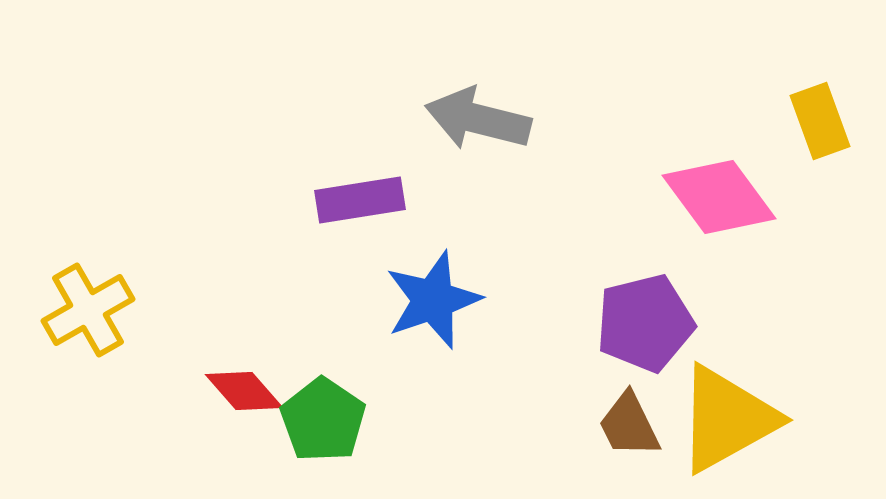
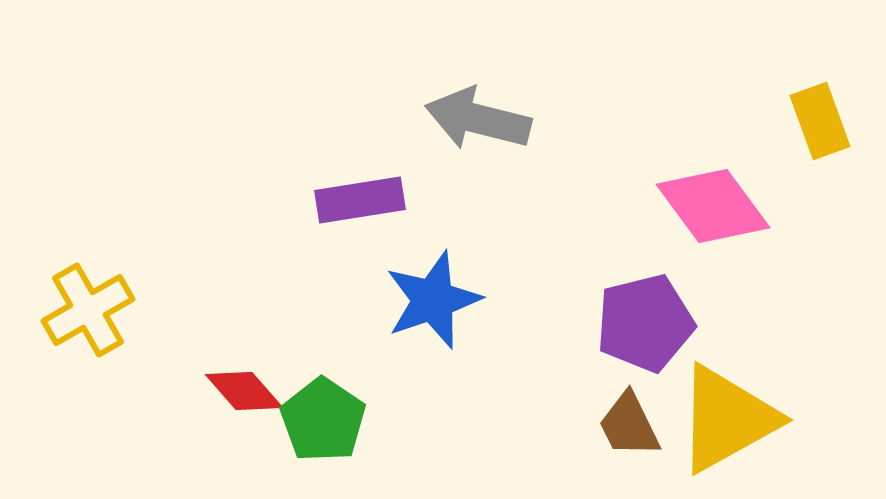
pink diamond: moved 6 px left, 9 px down
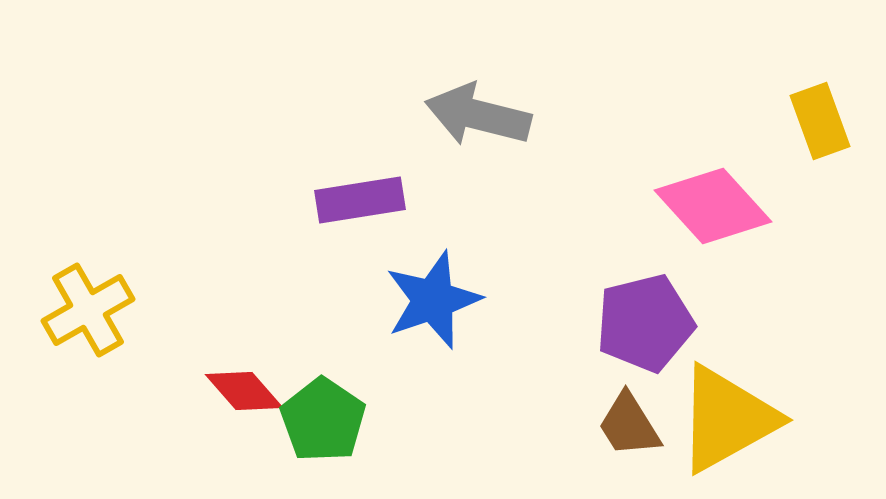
gray arrow: moved 4 px up
pink diamond: rotated 6 degrees counterclockwise
brown trapezoid: rotated 6 degrees counterclockwise
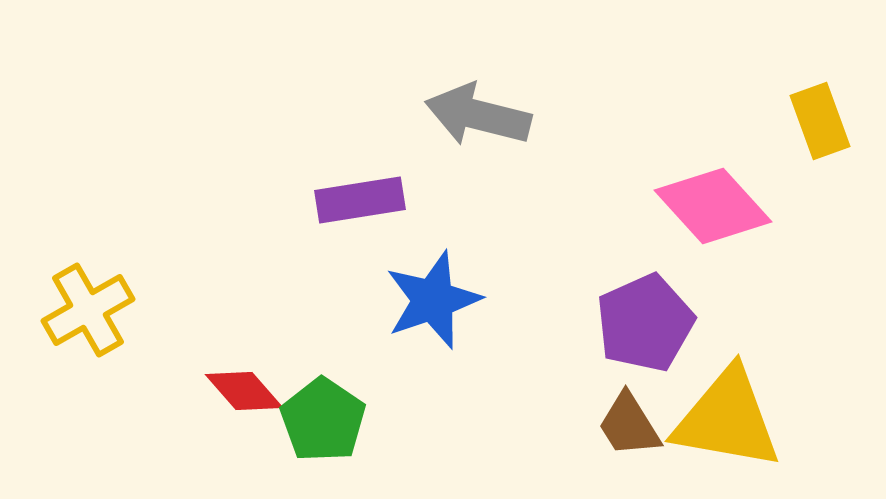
purple pentagon: rotated 10 degrees counterclockwise
yellow triangle: rotated 39 degrees clockwise
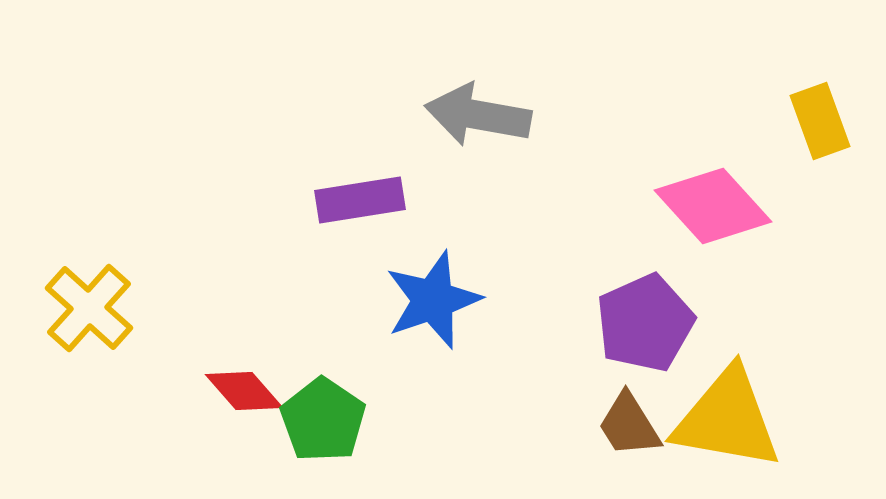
gray arrow: rotated 4 degrees counterclockwise
yellow cross: moved 1 px right, 2 px up; rotated 18 degrees counterclockwise
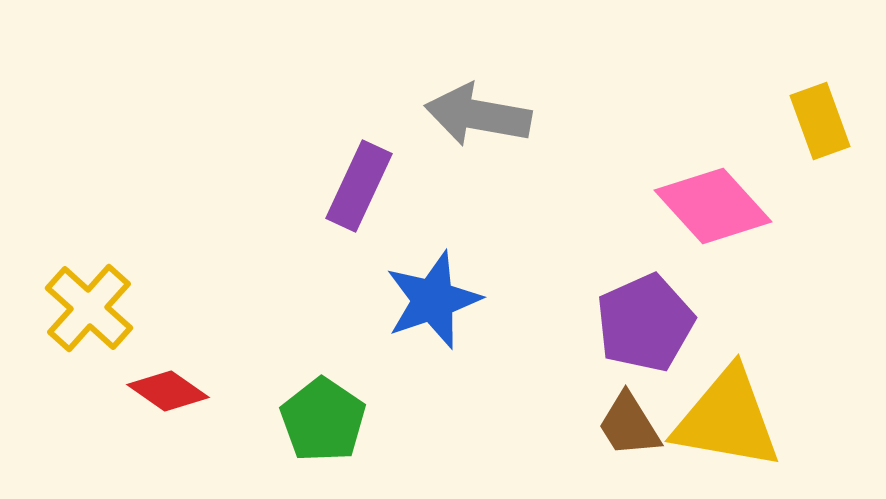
purple rectangle: moved 1 px left, 14 px up; rotated 56 degrees counterclockwise
red diamond: moved 76 px left; rotated 14 degrees counterclockwise
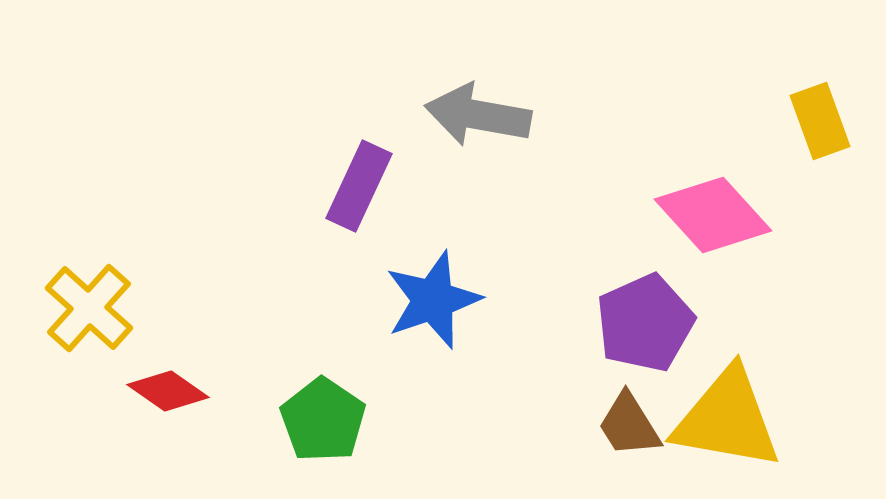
pink diamond: moved 9 px down
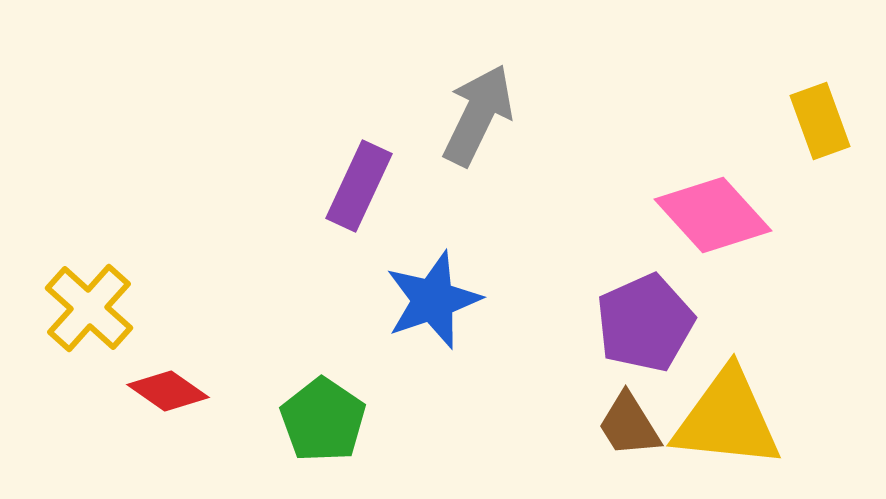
gray arrow: rotated 106 degrees clockwise
yellow triangle: rotated 4 degrees counterclockwise
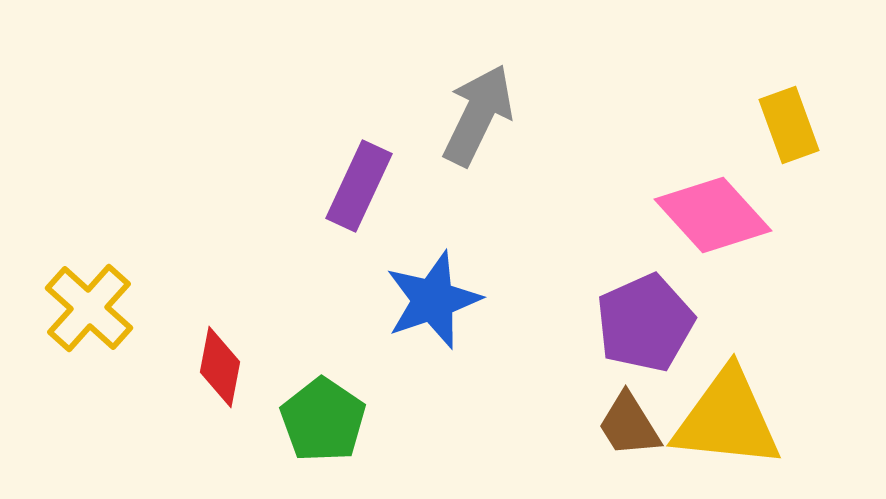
yellow rectangle: moved 31 px left, 4 px down
red diamond: moved 52 px right, 24 px up; rotated 66 degrees clockwise
